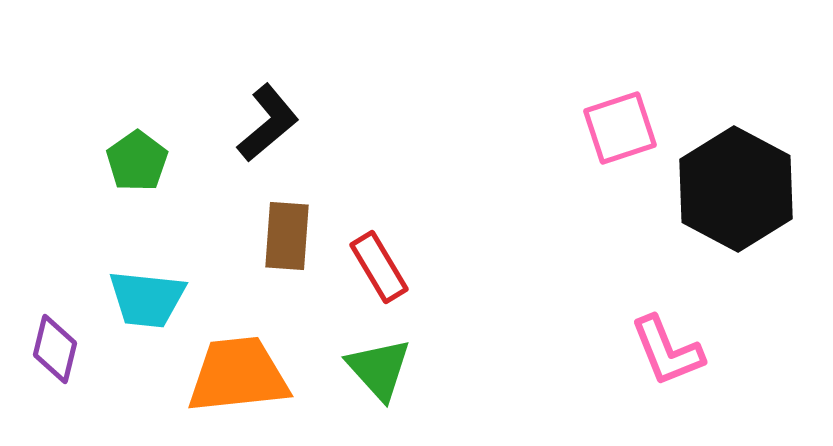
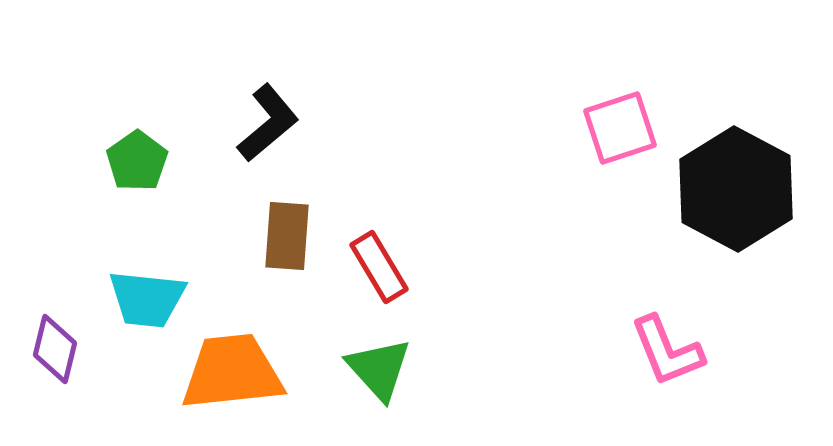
orange trapezoid: moved 6 px left, 3 px up
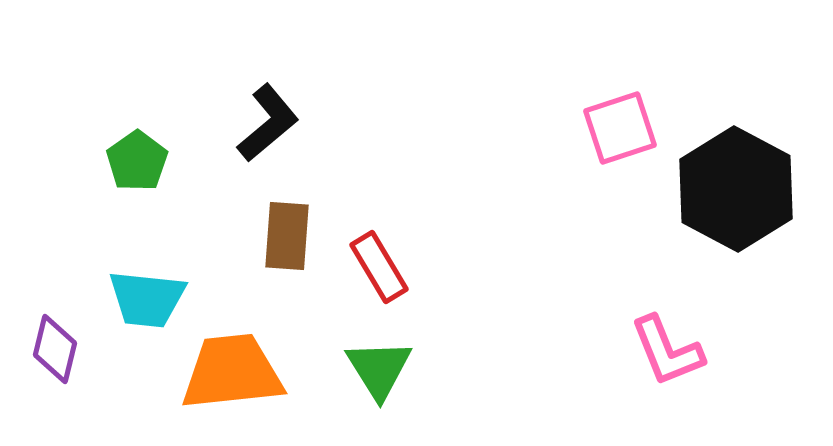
green triangle: rotated 10 degrees clockwise
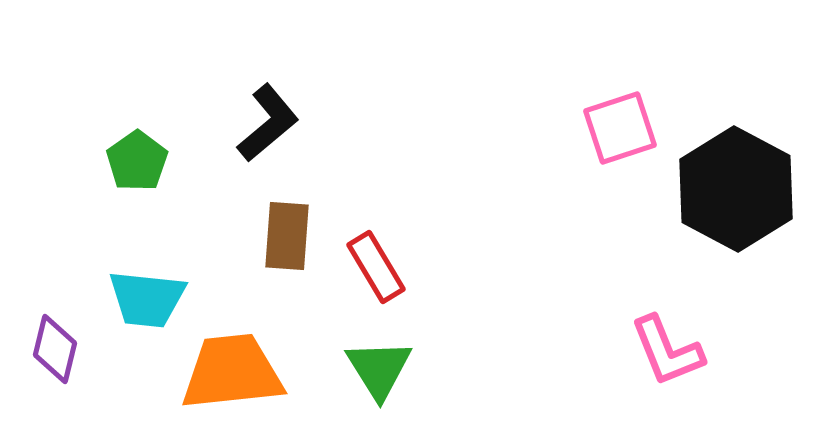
red rectangle: moved 3 px left
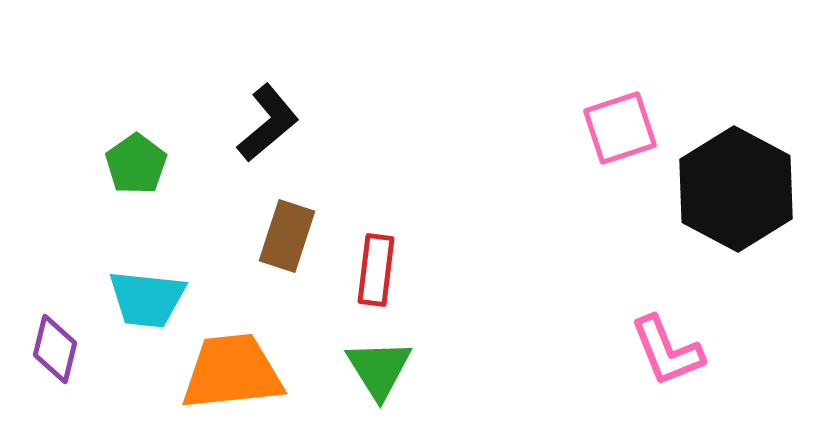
green pentagon: moved 1 px left, 3 px down
brown rectangle: rotated 14 degrees clockwise
red rectangle: moved 3 px down; rotated 38 degrees clockwise
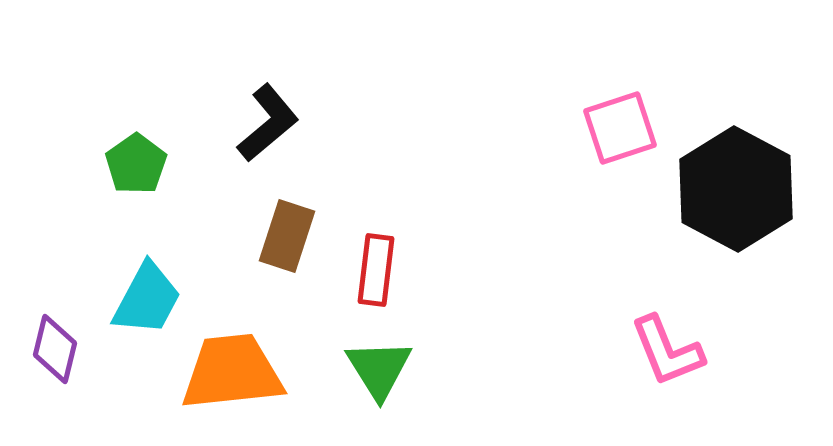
cyan trapezoid: rotated 68 degrees counterclockwise
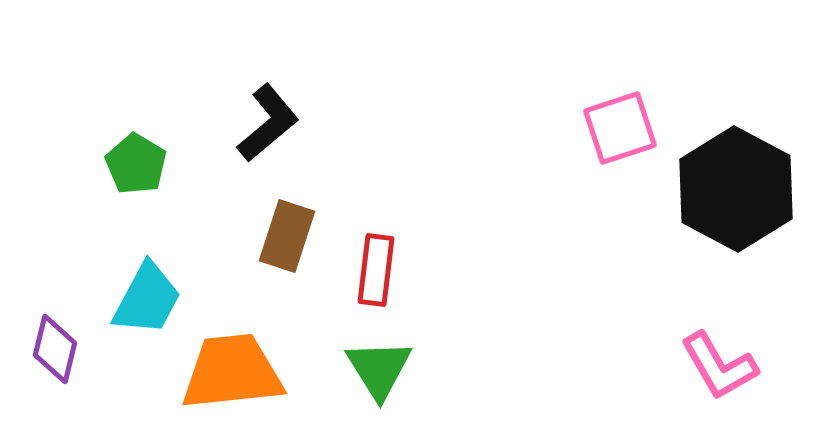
green pentagon: rotated 6 degrees counterclockwise
pink L-shape: moved 52 px right, 15 px down; rotated 8 degrees counterclockwise
